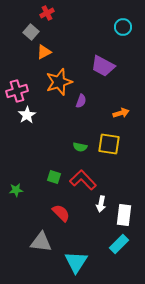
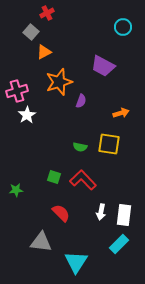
white arrow: moved 8 px down
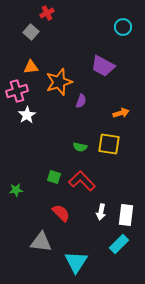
orange triangle: moved 13 px left, 15 px down; rotated 21 degrees clockwise
red L-shape: moved 1 px left, 1 px down
white rectangle: moved 2 px right
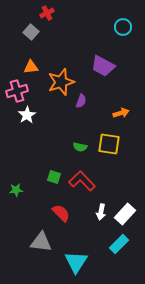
orange star: moved 2 px right
white rectangle: moved 1 px left, 1 px up; rotated 35 degrees clockwise
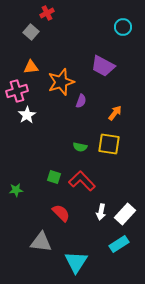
orange arrow: moved 6 px left; rotated 35 degrees counterclockwise
cyan rectangle: rotated 12 degrees clockwise
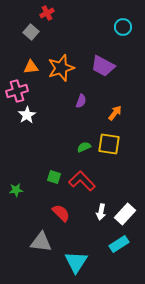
orange star: moved 14 px up
green semicircle: moved 4 px right; rotated 144 degrees clockwise
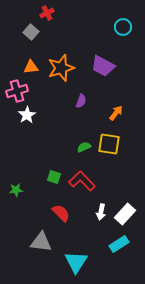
orange arrow: moved 1 px right
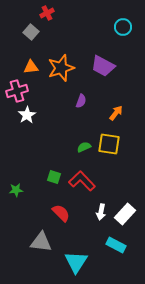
cyan rectangle: moved 3 px left, 1 px down; rotated 60 degrees clockwise
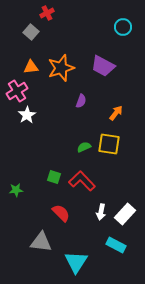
pink cross: rotated 15 degrees counterclockwise
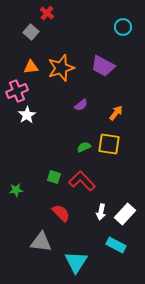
red cross: rotated 24 degrees counterclockwise
pink cross: rotated 10 degrees clockwise
purple semicircle: moved 4 px down; rotated 32 degrees clockwise
